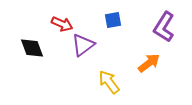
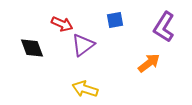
blue square: moved 2 px right
yellow arrow: moved 24 px left, 7 px down; rotated 35 degrees counterclockwise
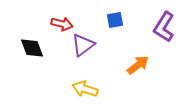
red arrow: rotated 10 degrees counterclockwise
orange arrow: moved 11 px left, 2 px down
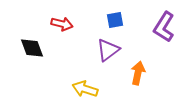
purple triangle: moved 25 px right, 5 px down
orange arrow: moved 8 px down; rotated 40 degrees counterclockwise
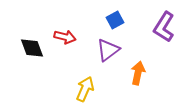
blue square: rotated 18 degrees counterclockwise
red arrow: moved 3 px right, 13 px down
yellow arrow: rotated 95 degrees clockwise
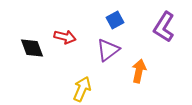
orange arrow: moved 1 px right, 2 px up
yellow arrow: moved 3 px left
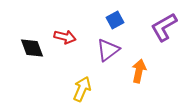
purple L-shape: rotated 28 degrees clockwise
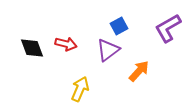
blue square: moved 4 px right, 6 px down
purple L-shape: moved 4 px right, 1 px down
red arrow: moved 1 px right, 7 px down
orange arrow: rotated 30 degrees clockwise
yellow arrow: moved 2 px left
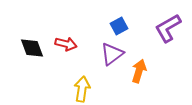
purple triangle: moved 4 px right, 4 px down
orange arrow: rotated 25 degrees counterclockwise
yellow arrow: moved 2 px right; rotated 15 degrees counterclockwise
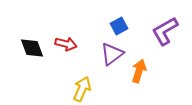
purple L-shape: moved 3 px left, 3 px down
yellow arrow: rotated 15 degrees clockwise
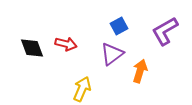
orange arrow: moved 1 px right
